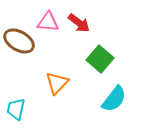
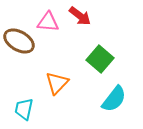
red arrow: moved 1 px right, 7 px up
cyan trapezoid: moved 8 px right
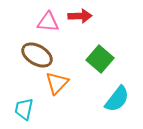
red arrow: rotated 40 degrees counterclockwise
brown ellipse: moved 18 px right, 14 px down
cyan semicircle: moved 3 px right
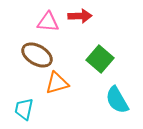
orange triangle: rotated 30 degrees clockwise
cyan semicircle: moved 1 px down; rotated 112 degrees clockwise
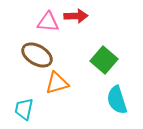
red arrow: moved 4 px left
green square: moved 4 px right, 1 px down
cyan semicircle: rotated 12 degrees clockwise
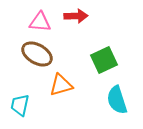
pink triangle: moved 8 px left
brown ellipse: moved 1 px up
green square: rotated 24 degrees clockwise
orange triangle: moved 4 px right, 2 px down
cyan trapezoid: moved 4 px left, 4 px up
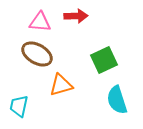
cyan trapezoid: moved 1 px left, 1 px down
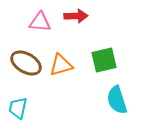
brown ellipse: moved 11 px left, 9 px down
green square: rotated 12 degrees clockwise
orange triangle: moved 20 px up
cyan trapezoid: moved 1 px left, 2 px down
